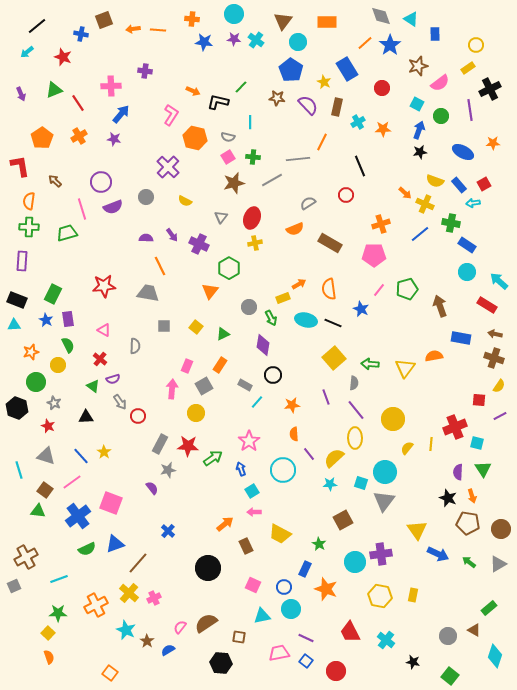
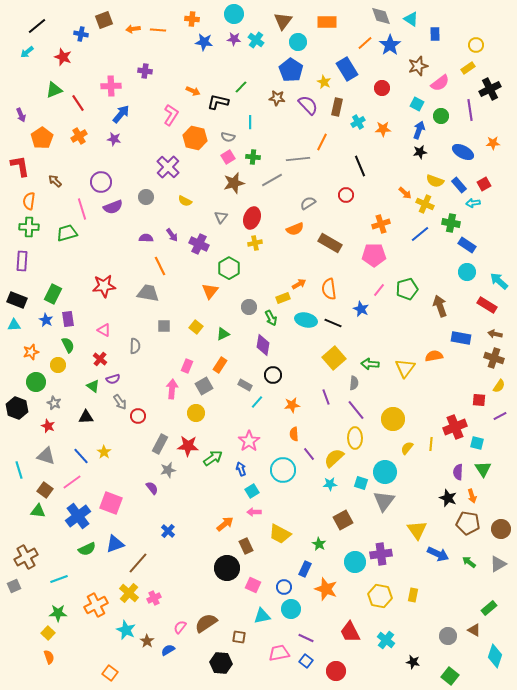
purple arrow at (21, 94): moved 21 px down
black circle at (208, 568): moved 19 px right
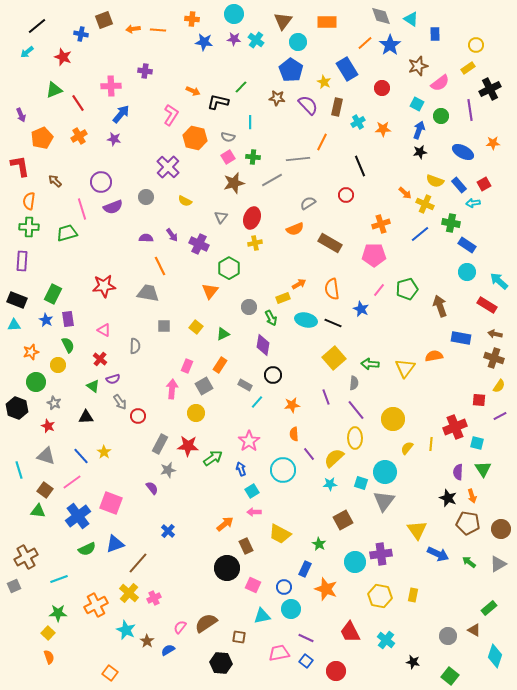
orange pentagon at (42, 138): rotated 10 degrees clockwise
orange semicircle at (329, 289): moved 3 px right
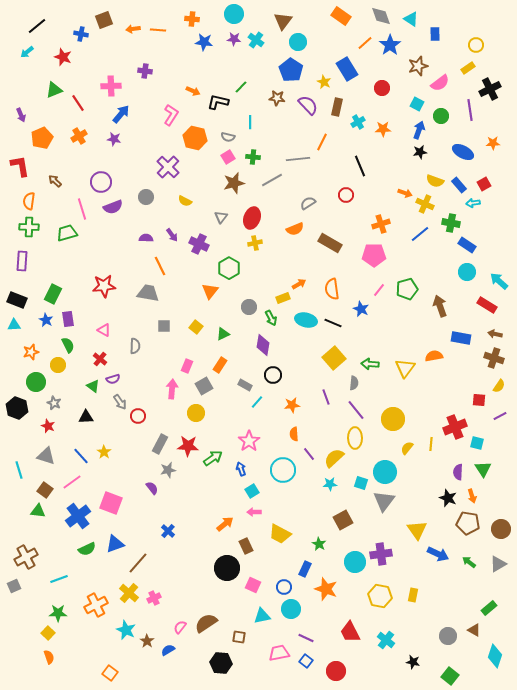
orange rectangle at (327, 22): moved 14 px right, 6 px up; rotated 36 degrees clockwise
orange arrow at (405, 193): rotated 24 degrees counterclockwise
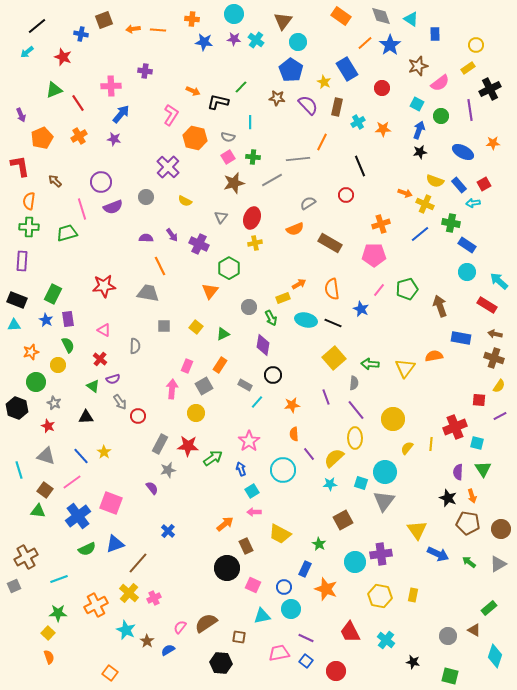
green square at (450, 676): rotated 24 degrees counterclockwise
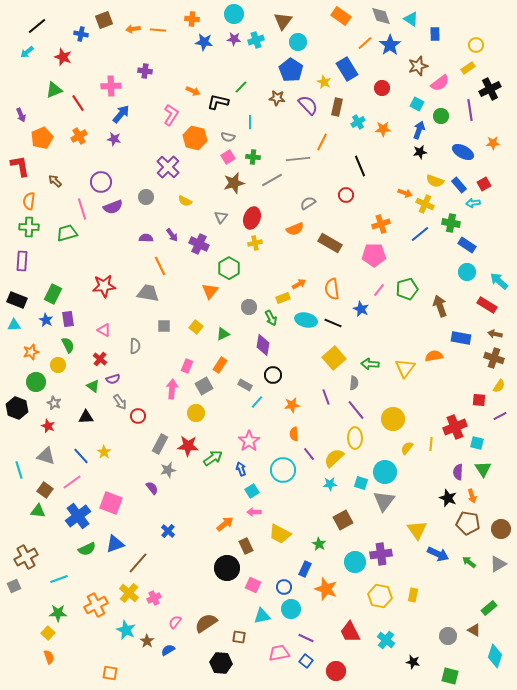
cyan cross at (256, 40): rotated 35 degrees clockwise
pink semicircle at (180, 627): moved 5 px left, 5 px up
orange square at (110, 673): rotated 28 degrees counterclockwise
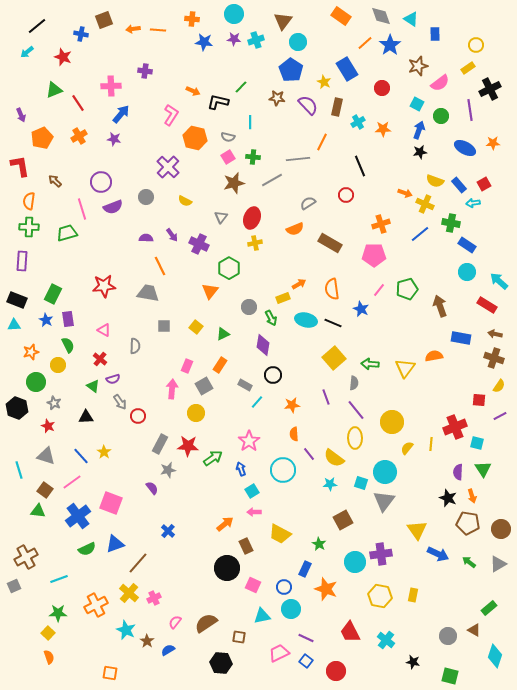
blue ellipse at (463, 152): moved 2 px right, 4 px up
yellow circle at (393, 419): moved 1 px left, 3 px down
yellow semicircle at (334, 458): rotated 100 degrees counterclockwise
pink trapezoid at (279, 653): rotated 15 degrees counterclockwise
